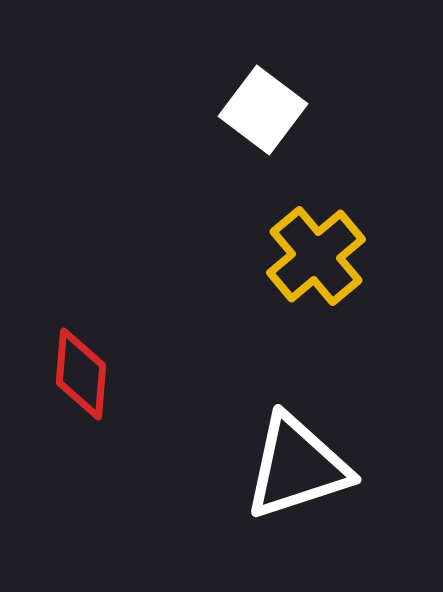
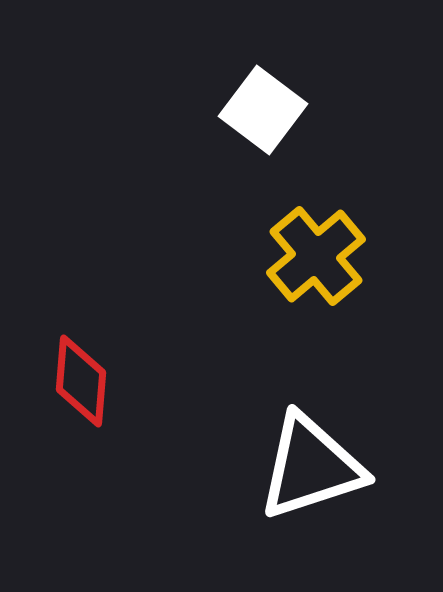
red diamond: moved 7 px down
white triangle: moved 14 px right
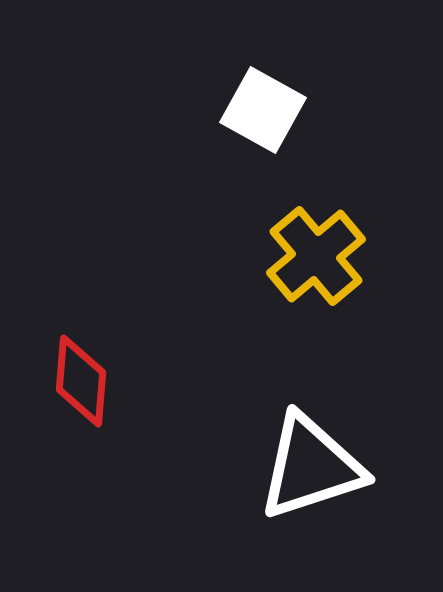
white square: rotated 8 degrees counterclockwise
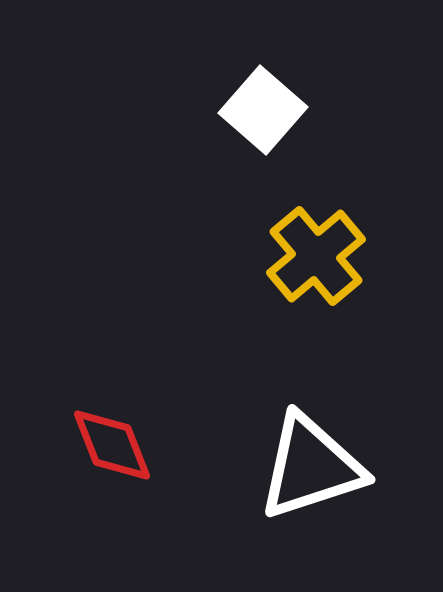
white square: rotated 12 degrees clockwise
red diamond: moved 31 px right, 64 px down; rotated 26 degrees counterclockwise
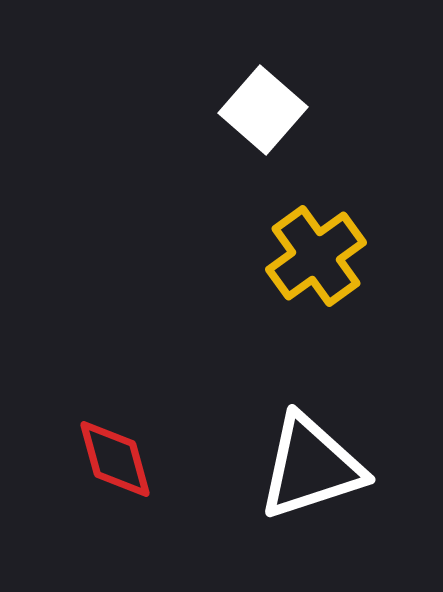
yellow cross: rotated 4 degrees clockwise
red diamond: moved 3 px right, 14 px down; rotated 6 degrees clockwise
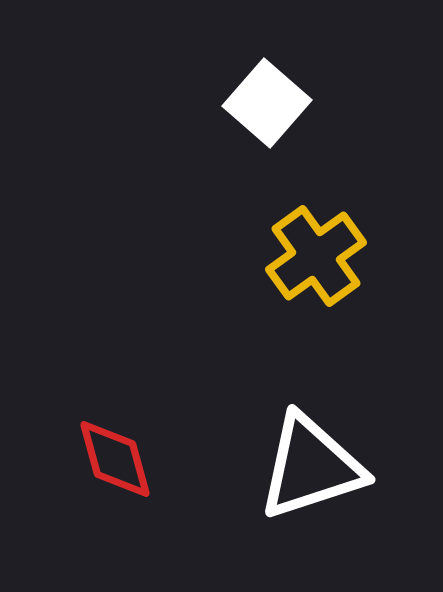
white square: moved 4 px right, 7 px up
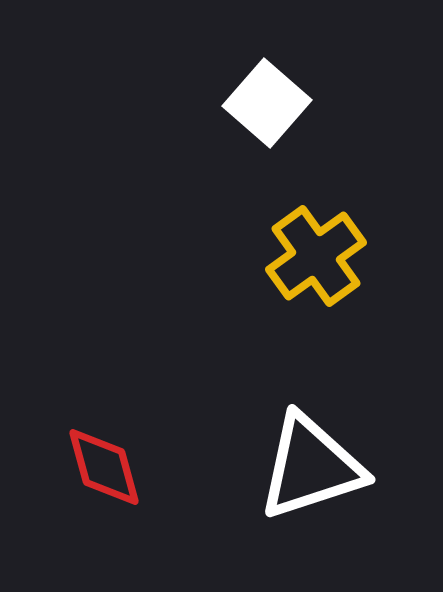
red diamond: moved 11 px left, 8 px down
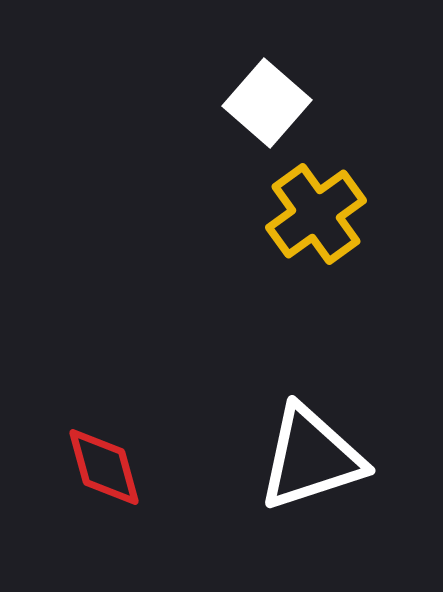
yellow cross: moved 42 px up
white triangle: moved 9 px up
